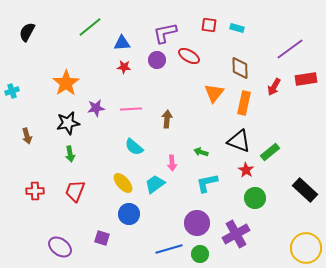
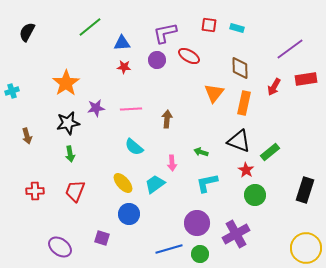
black rectangle at (305, 190): rotated 65 degrees clockwise
green circle at (255, 198): moved 3 px up
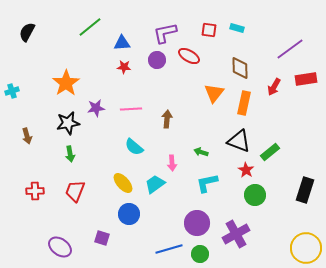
red square at (209, 25): moved 5 px down
